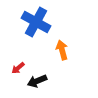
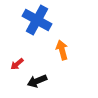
blue cross: moved 1 px right, 2 px up
red arrow: moved 1 px left, 4 px up
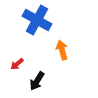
black arrow: rotated 36 degrees counterclockwise
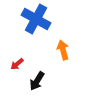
blue cross: moved 1 px left, 1 px up
orange arrow: moved 1 px right
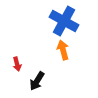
blue cross: moved 28 px right, 2 px down
red arrow: rotated 64 degrees counterclockwise
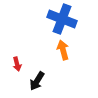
blue cross: moved 2 px left, 2 px up; rotated 8 degrees counterclockwise
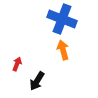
red arrow: rotated 144 degrees counterclockwise
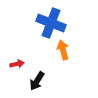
blue cross: moved 11 px left, 4 px down
red arrow: rotated 56 degrees clockwise
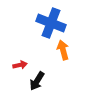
red arrow: moved 3 px right, 1 px down
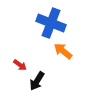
orange arrow: moved 1 px down; rotated 36 degrees counterclockwise
red arrow: rotated 48 degrees clockwise
